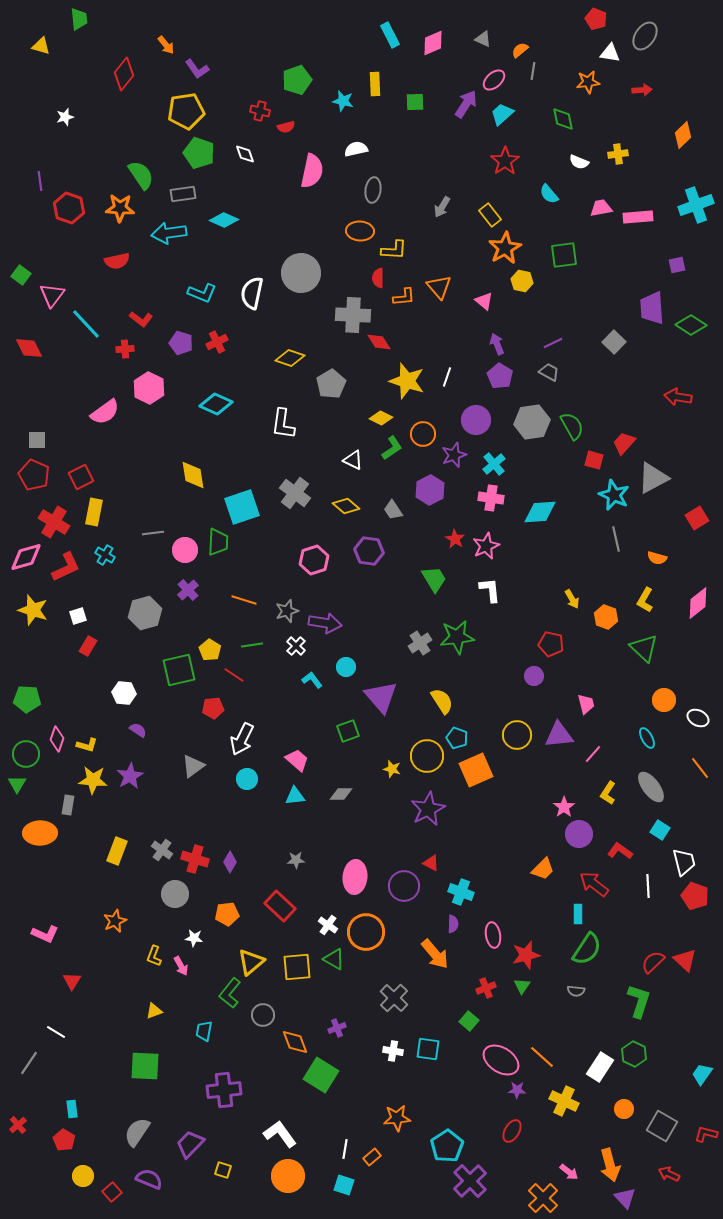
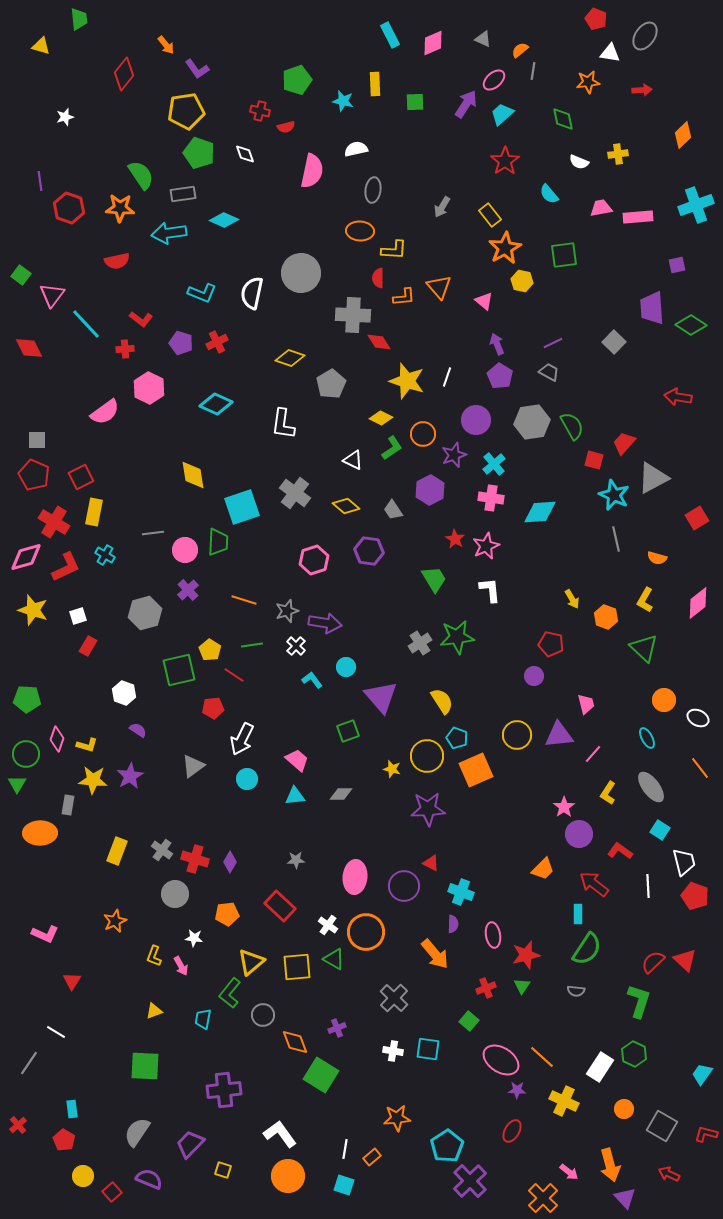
white hexagon at (124, 693): rotated 15 degrees clockwise
purple star at (428, 809): rotated 24 degrees clockwise
cyan trapezoid at (204, 1031): moved 1 px left, 12 px up
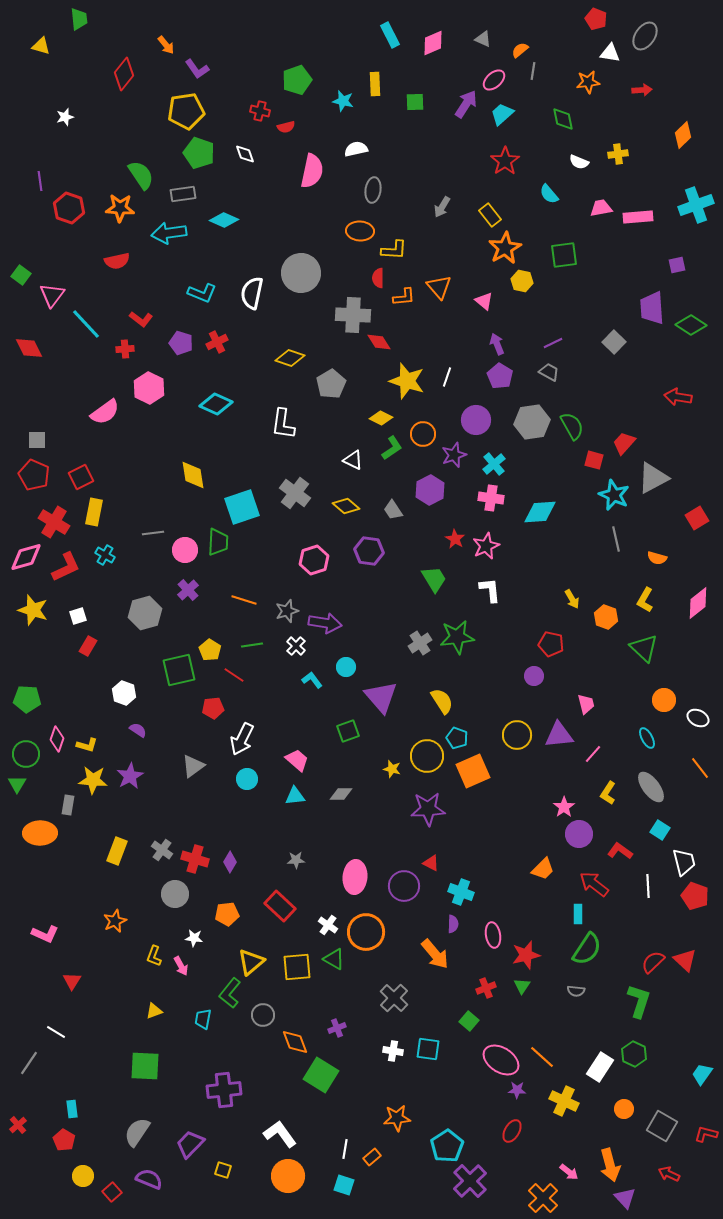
orange square at (476, 770): moved 3 px left, 1 px down
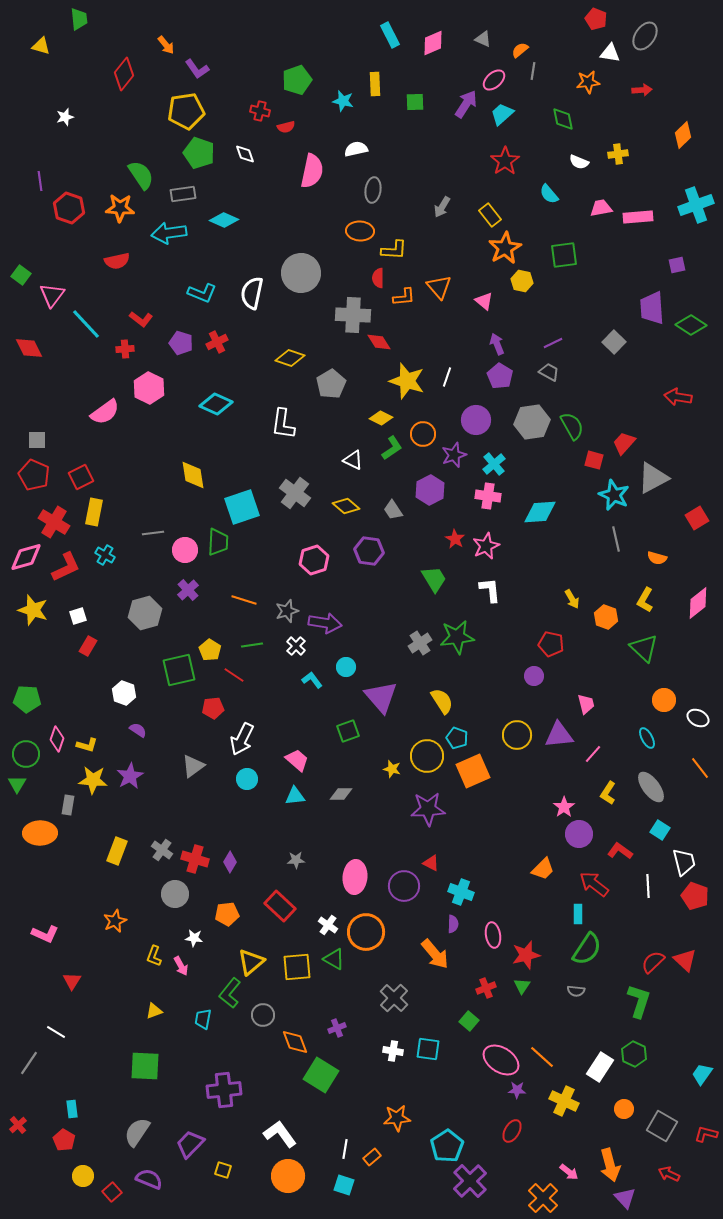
pink cross at (491, 498): moved 3 px left, 2 px up
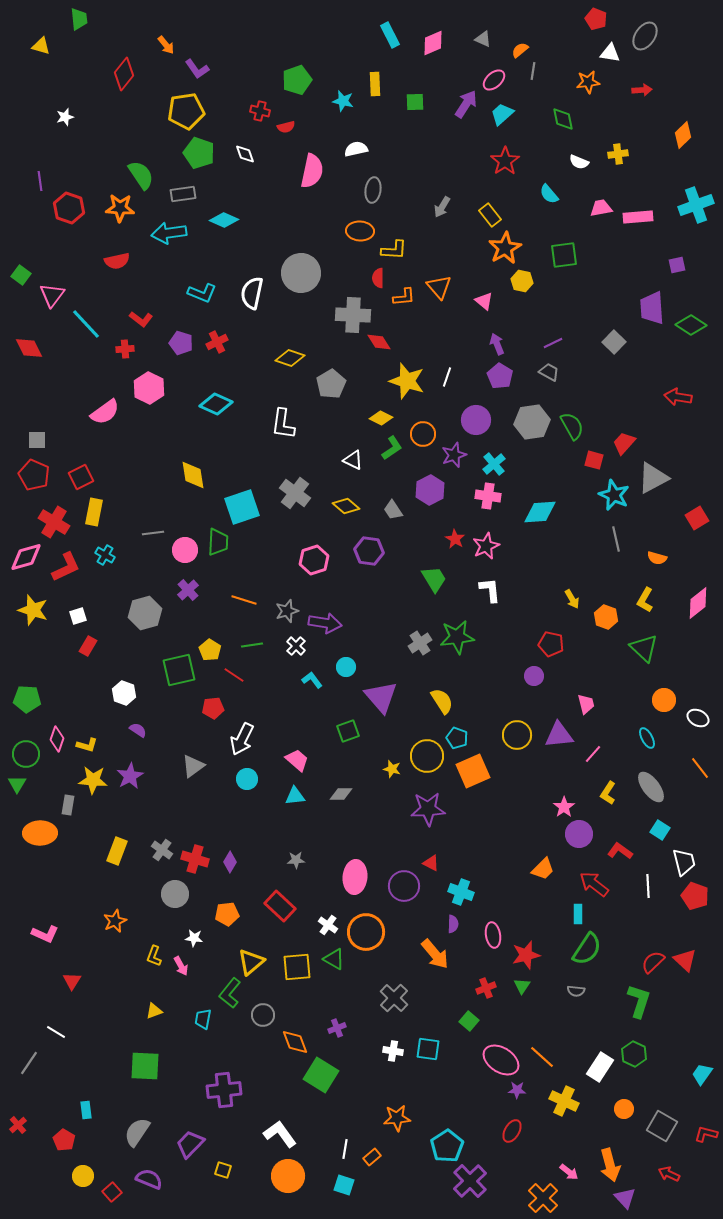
cyan rectangle at (72, 1109): moved 14 px right, 1 px down
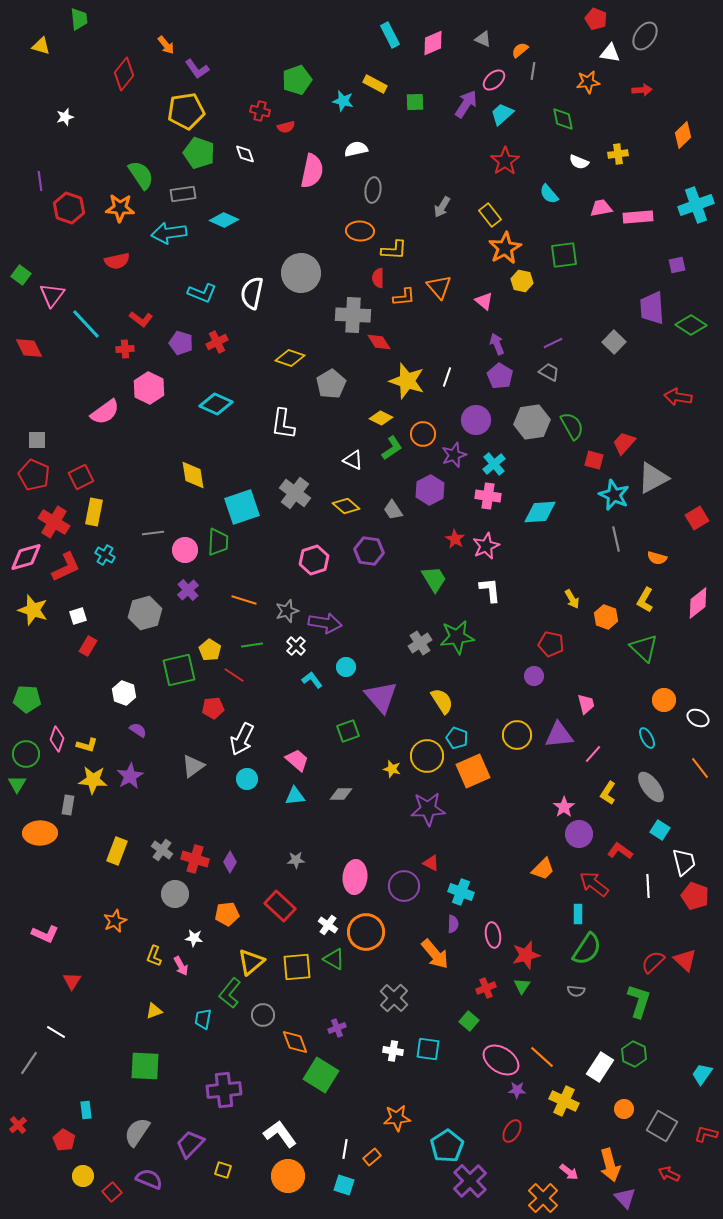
yellow rectangle at (375, 84): rotated 60 degrees counterclockwise
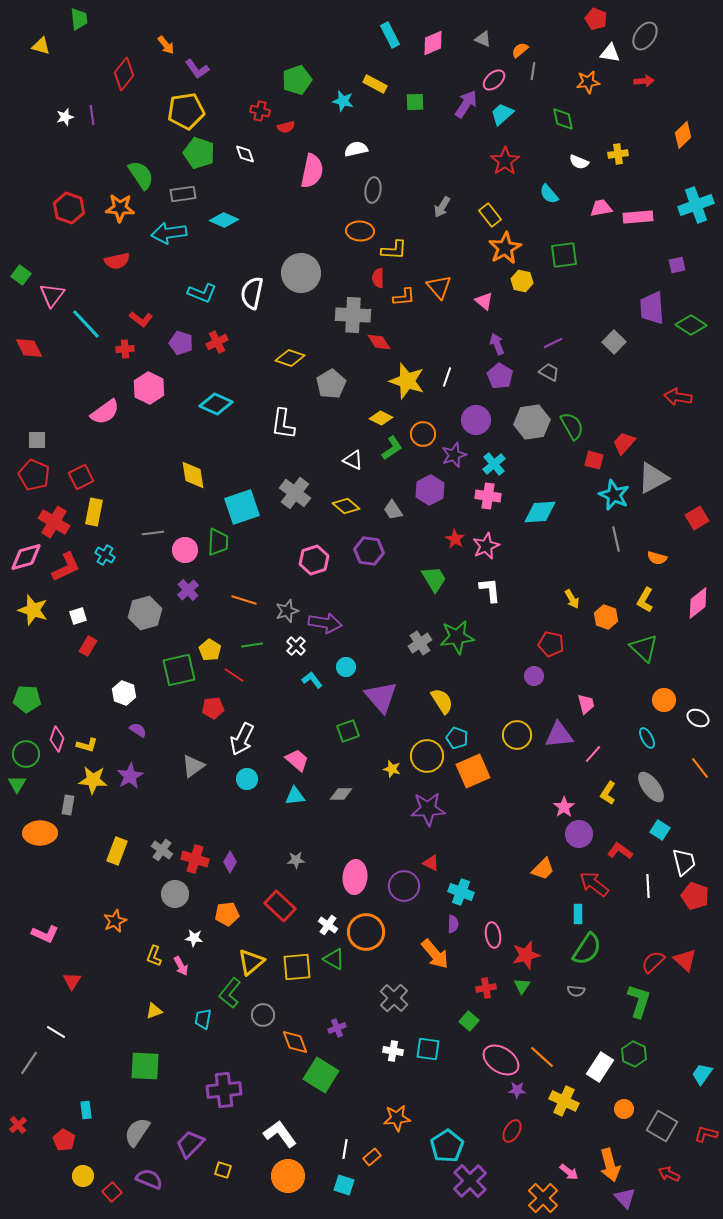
red arrow at (642, 90): moved 2 px right, 9 px up
purple line at (40, 181): moved 52 px right, 66 px up
red cross at (486, 988): rotated 12 degrees clockwise
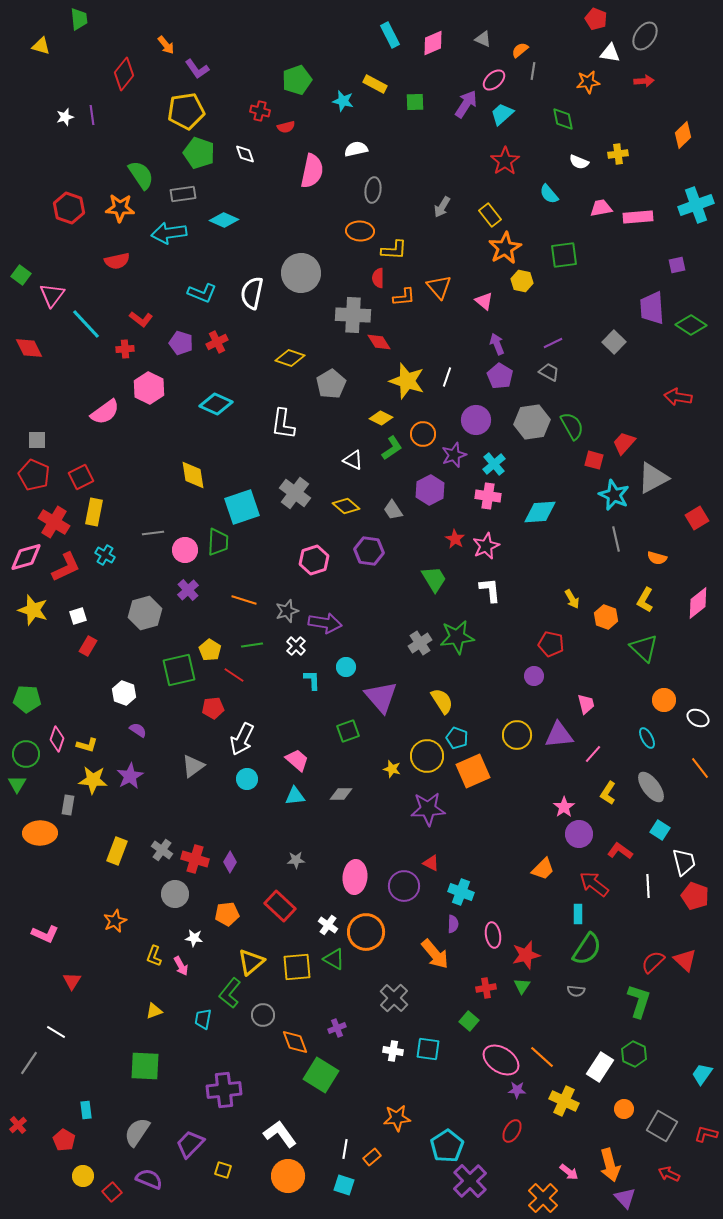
cyan L-shape at (312, 680): rotated 35 degrees clockwise
